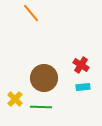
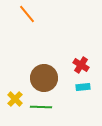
orange line: moved 4 px left, 1 px down
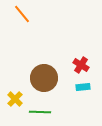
orange line: moved 5 px left
green line: moved 1 px left, 5 px down
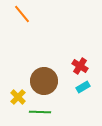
red cross: moved 1 px left, 1 px down
brown circle: moved 3 px down
cyan rectangle: rotated 24 degrees counterclockwise
yellow cross: moved 3 px right, 2 px up
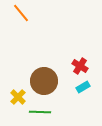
orange line: moved 1 px left, 1 px up
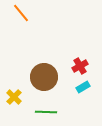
red cross: rotated 28 degrees clockwise
brown circle: moved 4 px up
yellow cross: moved 4 px left
green line: moved 6 px right
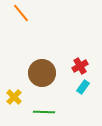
brown circle: moved 2 px left, 4 px up
cyan rectangle: rotated 24 degrees counterclockwise
green line: moved 2 px left
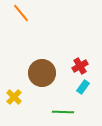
green line: moved 19 px right
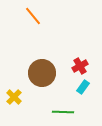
orange line: moved 12 px right, 3 px down
